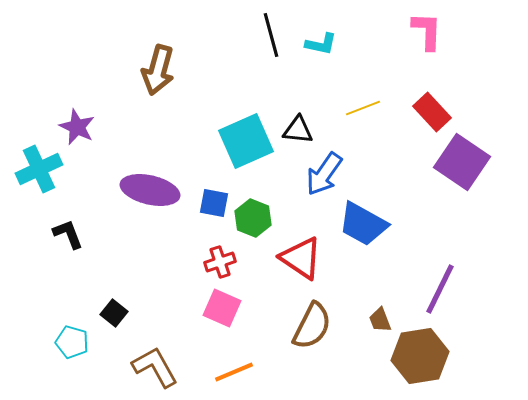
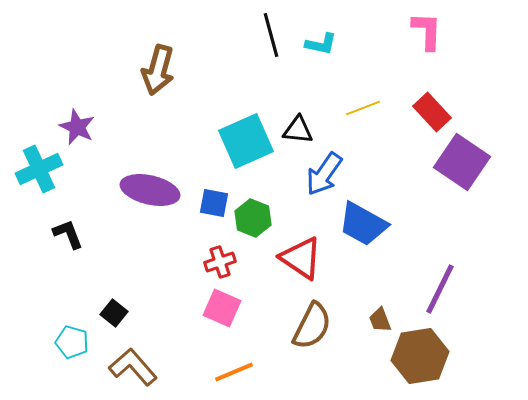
brown L-shape: moved 22 px left; rotated 12 degrees counterclockwise
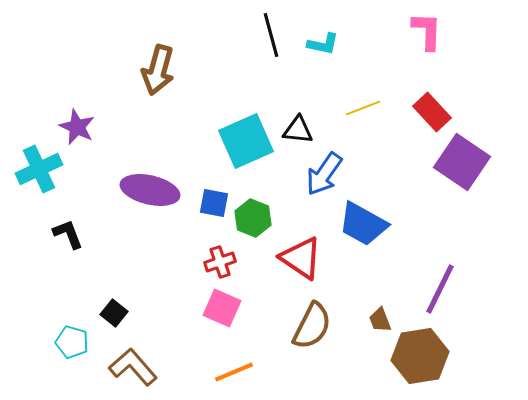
cyan L-shape: moved 2 px right
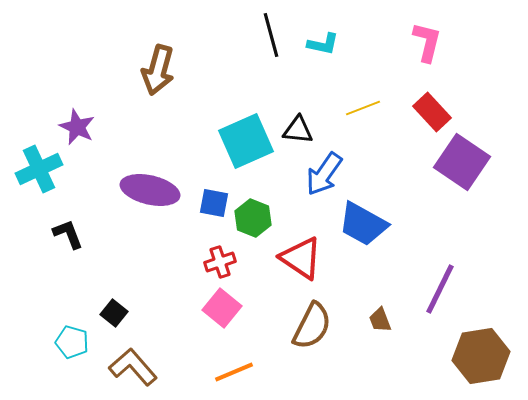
pink L-shape: moved 11 px down; rotated 12 degrees clockwise
pink square: rotated 15 degrees clockwise
brown hexagon: moved 61 px right
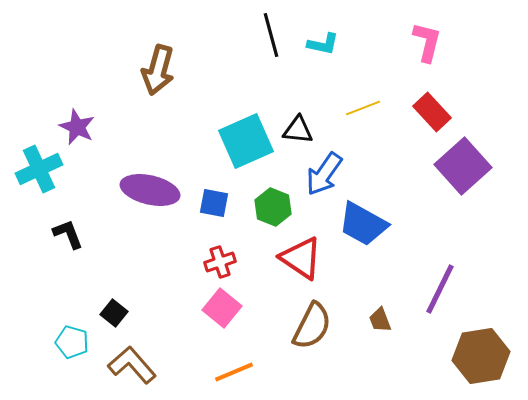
purple square: moved 1 px right, 4 px down; rotated 14 degrees clockwise
green hexagon: moved 20 px right, 11 px up
brown L-shape: moved 1 px left, 2 px up
